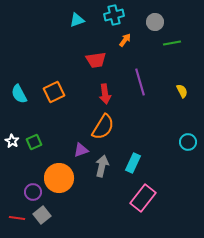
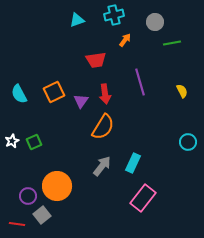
white star: rotated 16 degrees clockwise
purple triangle: moved 49 px up; rotated 35 degrees counterclockwise
gray arrow: rotated 25 degrees clockwise
orange circle: moved 2 px left, 8 px down
purple circle: moved 5 px left, 4 px down
red line: moved 6 px down
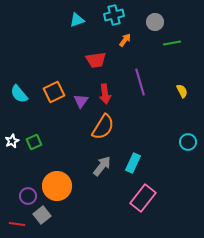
cyan semicircle: rotated 12 degrees counterclockwise
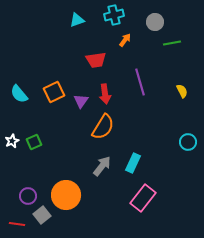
orange circle: moved 9 px right, 9 px down
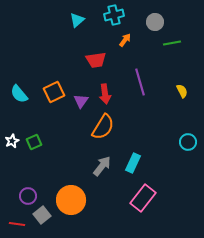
cyan triangle: rotated 21 degrees counterclockwise
orange circle: moved 5 px right, 5 px down
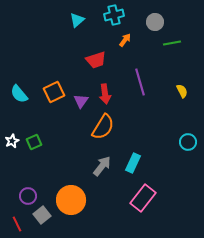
red trapezoid: rotated 10 degrees counterclockwise
red line: rotated 56 degrees clockwise
